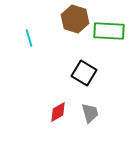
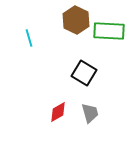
brown hexagon: moved 1 px right, 1 px down; rotated 8 degrees clockwise
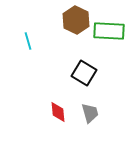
cyan line: moved 1 px left, 3 px down
red diamond: rotated 65 degrees counterclockwise
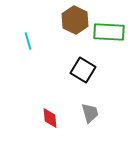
brown hexagon: moved 1 px left
green rectangle: moved 1 px down
black square: moved 1 px left, 3 px up
red diamond: moved 8 px left, 6 px down
